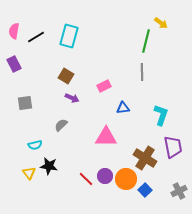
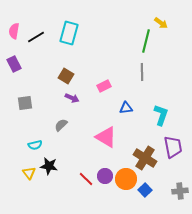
cyan rectangle: moved 3 px up
blue triangle: moved 3 px right
pink triangle: rotated 30 degrees clockwise
gray cross: moved 1 px right; rotated 21 degrees clockwise
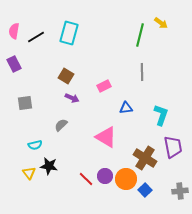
green line: moved 6 px left, 6 px up
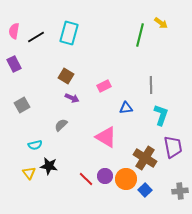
gray line: moved 9 px right, 13 px down
gray square: moved 3 px left, 2 px down; rotated 21 degrees counterclockwise
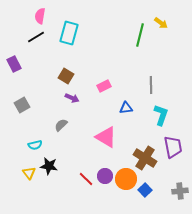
pink semicircle: moved 26 px right, 15 px up
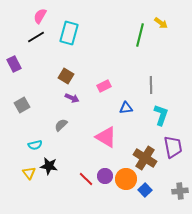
pink semicircle: rotated 21 degrees clockwise
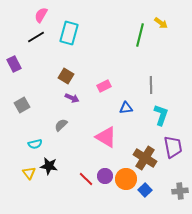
pink semicircle: moved 1 px right, 1 px up
cyan semicircle: moved 1 px up
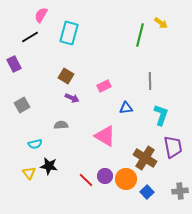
black line: moved 6 px left
gray line: moved 1 px left, 4 px up
gray semicircle: rotated 40 degrees clockwise
pink triangle: moved 1 px left, 1 px up
red line: moved 1 px down
blue square: moved 2 px right, 2 px down
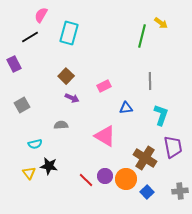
green line: moved 2 px right, 1 px down
brown square: rotated 14 degrees clockwise
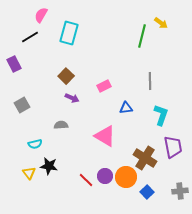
orange circle: moved 2 px up
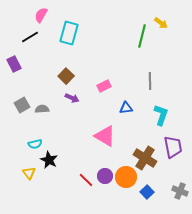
gray semicircle: moved 19 px left, 16 px up
black star: moved 6 px up; rotated 18 degrees clockwise
gray cross: rotated 28 degrees clockwise
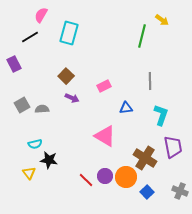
yellow arrow: moved 1 px right, 3 px up
black star: rotated 18 degrees counterclockwise
